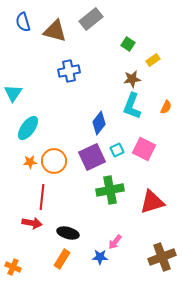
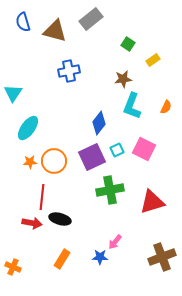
brown star: moved 9 px left
black ellipse: moved 8 px left, 14 px up
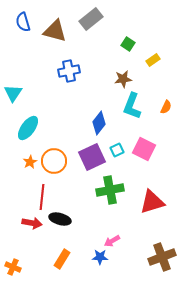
orange star: rotated 24 degrees counterclockwise
pink arrow: moved 3 px left, 1 px up; rotated 21 degrees clockwise
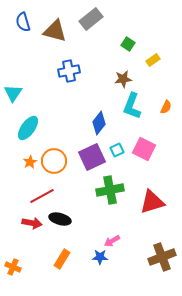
red line: moved 1 px up; rotated 55 degrees clockwise
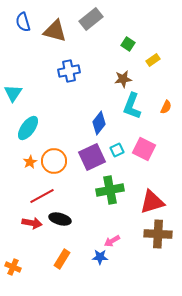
brown cross: moved 4 px left, 23 px up; rotated 24 degrees clockwise
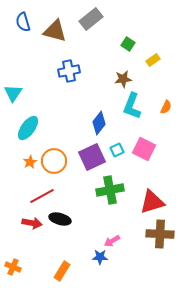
brown cross: moved 2 px right
orange rectangle: moved 12 px down
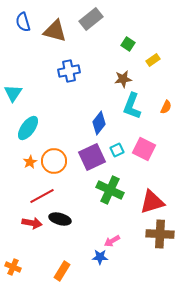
green cross: rotated 36 degrees clockwise
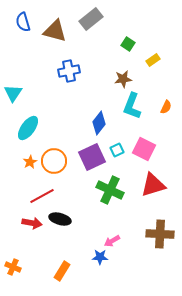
red triangle: moved 1 px right, 17 px up
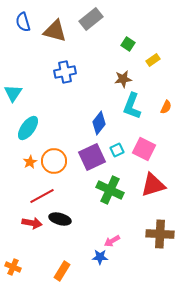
blue cross: moved 4 px left, 1 px down
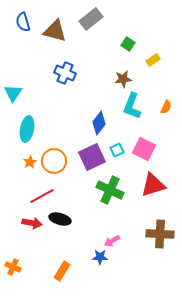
blue cross: moved 1 px down; rotated 35 degrees clockwise
cyan ellipse: moved 1 px left, 1 px down; rotated 25 degrees counterclockwise
